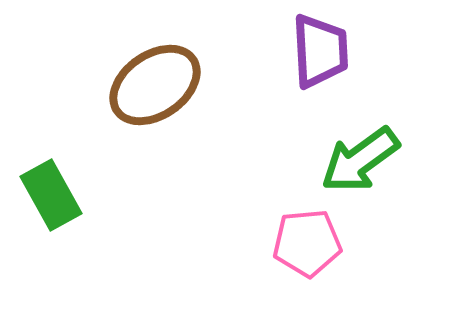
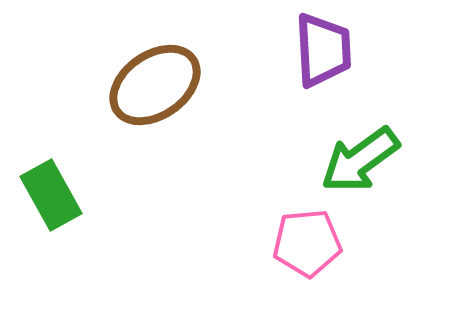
purple trapezoid: moved 3 px right, 1 px up
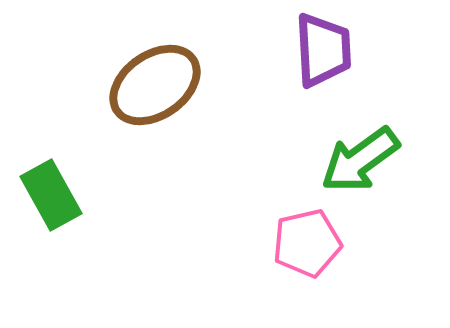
pink pentagon: rotated 8 degrees counterclockwise
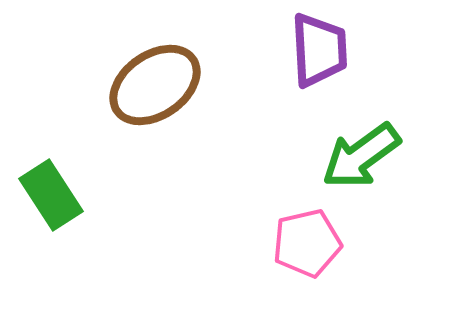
purple trapezoid: moved 4 px left
green arrow: moved 1 px right, 4 px up
green rectangle: rotated 4 degrees counterclockwise
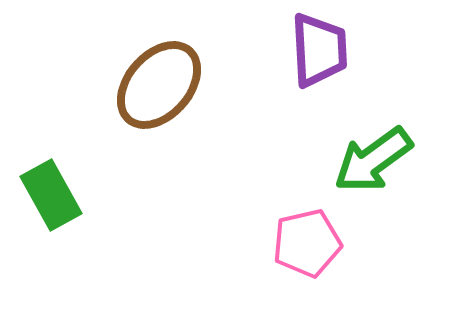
brown ellipse: moved 4 px right; rotated 14 degrees counterclockwise
green arrow: moved 12 px right, 4 px down
green rectangle: rotated 4 degrees clockwise
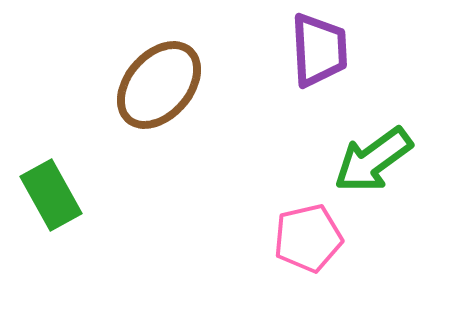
pink pentagon: moved 1 px right, 5 px up
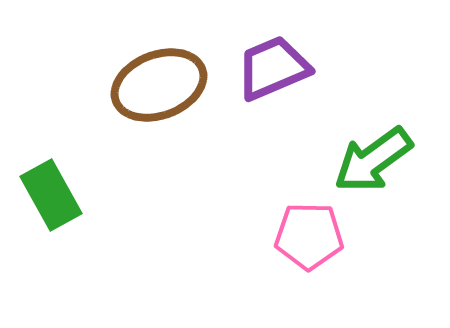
purple trapezoid: moved 46 px left, 18 px down; rotated 110 degrees counterclockwise
brown ellipse: rotated 28 degrees clockwise
pink pentagon: moved 1 px right, 2 px up; rotated 14 degrees clockwise
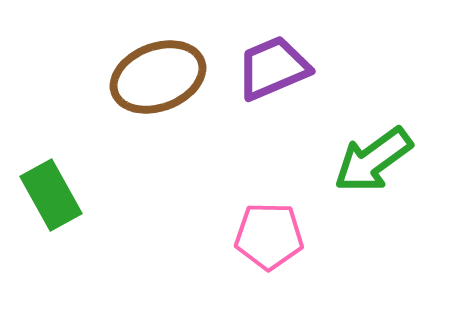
brown ellipse: moved 1 px left, 8 px up
pink pentagon: moved 40 px left
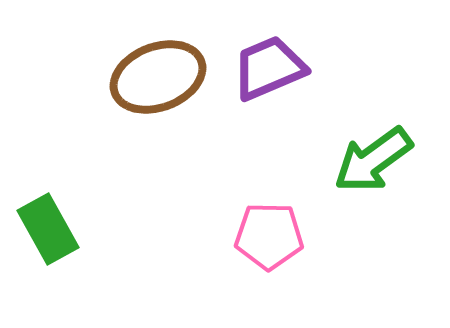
purple trapezoid: moved 4 px left
green rectangle: moved 3 px left, 34 px down
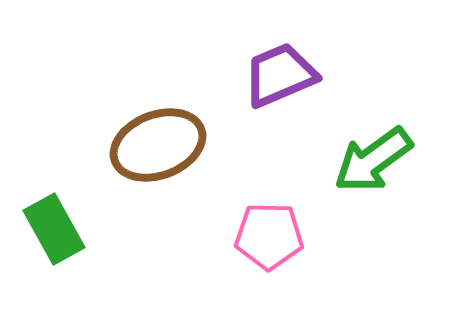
purple trapezoid: moved 11 px right, 7 px down
brown ellipse: moved 68 px down
green rectangle: moved 6 px right
